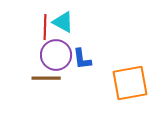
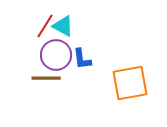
cyan triangle: moved 4 px down
red line: moved 1 px up; rotated 30 degrees clockwise
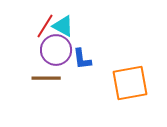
purple circle: moved 5 px up
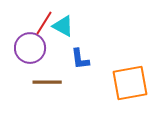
red line: moved 1 px left, 3 px up
purple circle: moved 26 px left, 2 px up
blue L-shape: moved 2 px left
brown line: moved 1 px right, 4 px down
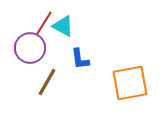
brown line: rotated 60 degrees counterclockwise
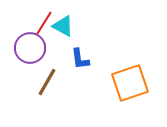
orange square: rotated 9 degrees counterclockwise
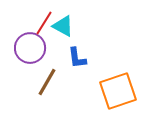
blue L-shape: moved 3 px left, 1 px up
orange square: moved 12 px left, 8 px down
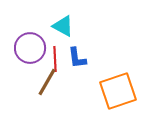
red line: moved 11 px right, 36 px down; rotated 35 degrees counterclockwise
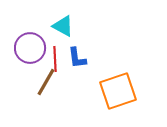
brown line: moved 1 px left
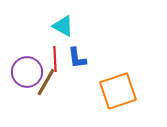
purple circle: moved 3 px left, 24 px down
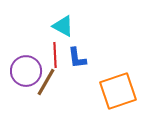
red line: moved 4 px up
purple circle: moved 1 px left, 1 px up
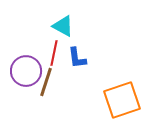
red line: moved 1 px left, 2 px up; rotated 15 degrees clockwise
brown line: rotated 12 degrees counterclockwise
orange square: moved 4 px right, 9 px down
